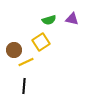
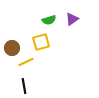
purple triangle: rotated 48 degrees counterclockwise
yellow square: rotated 18 degrees clockwise
brown circle: moved 2 px left, 2 px up
black line: rotated 14 degrees counterclockwise
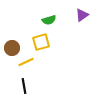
purple triangle: moved 10 px right, 4 px up
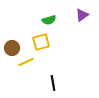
black line: moved 29 px right, 3 px up
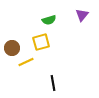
purple triangle: rotated 16 degrees counterclockwise
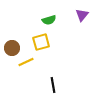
black line: moved 2 px down
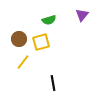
brown circle: moved 7 px right, 9 px up
yellow line: moved 3 px left; rotated 28 degrees counterclockwise
black line: moved 2 px up
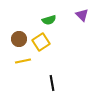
purple triangle: rotated 24 degrees counterclockwise
yellow square: rotated 18 degrees counterclockwise
yellow line: moved 1 px up; rotated 42 degrees clockwise
black line: moved 1 px left
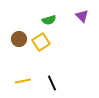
purple triangle: moved 1 px down
yellow line: moved 20 px down
black line: rotated 14 degrees counterclockwise
